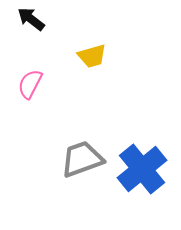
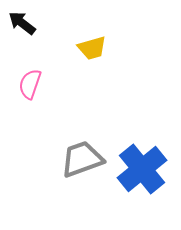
black arrow: moved 9 px left, 4 px down
yellow trapezoid: moved 8 px up
pink semicircle: rotated 8 degrees counterclockwise
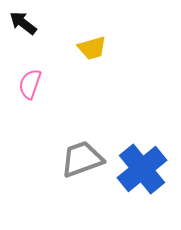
black arrow: moved 1 px right
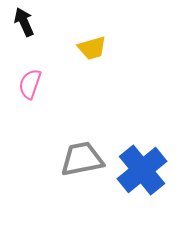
black arrow: moved 1 px right, 1 px up; rotated 28 degrees clockwise
gray trapezoid: rotated 9 degrees clockwise
blue cross: moved 1 px down
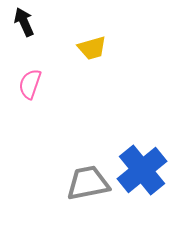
gray trapezoid: moved 6 px right, 24 px down
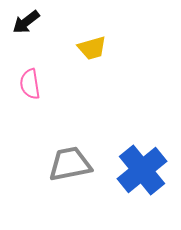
black arrow: moved 2 px right; rotated 104 degrees counterclockwise
pink semicircle: rotated 28 degrees counterclockwise
gray trapezoid: moved 18 px left, 19 px up
